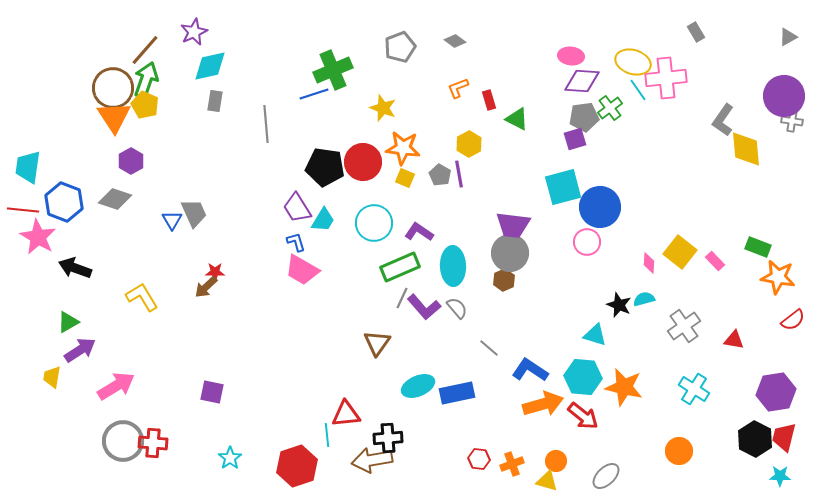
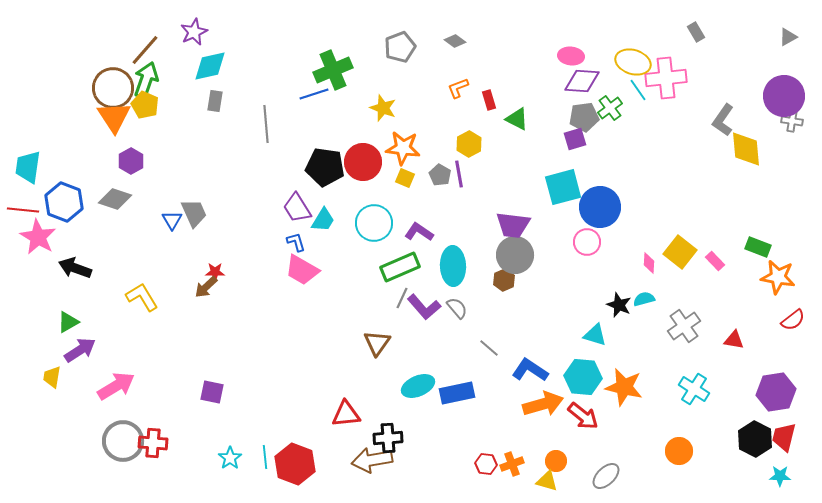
gray circle at (510, 253): moved 5 px right, 2 px down
cyan line at (327, 435): moved 62 px left, 22 px down
red hexagon at (479, 459): moved 7 px right, 5 px down
red hexagon at (297, 466): moved 2 px left, 2 px up; rotated 21 degrees counterclockwise
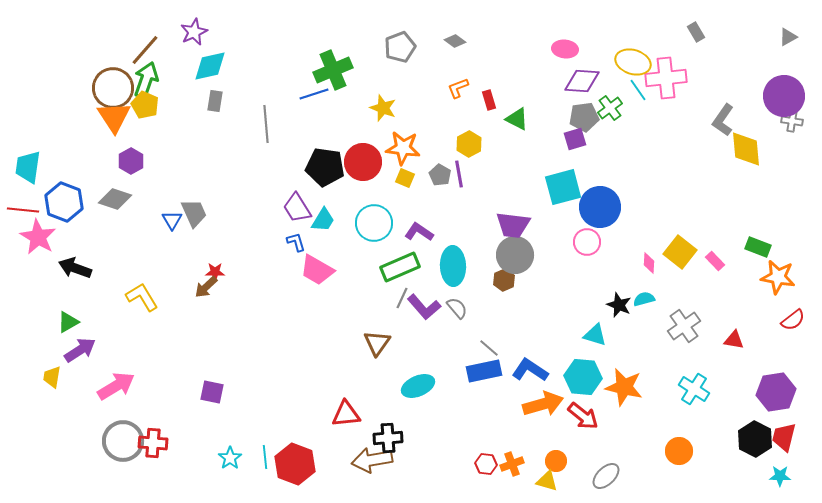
pink ellipse at (571, 56): moved 6 px left, 7 px up
pink trapezoid at (302, 270): moved 15 px right
blue rectangle at (457, 393): moved 27 px right, 22 px up
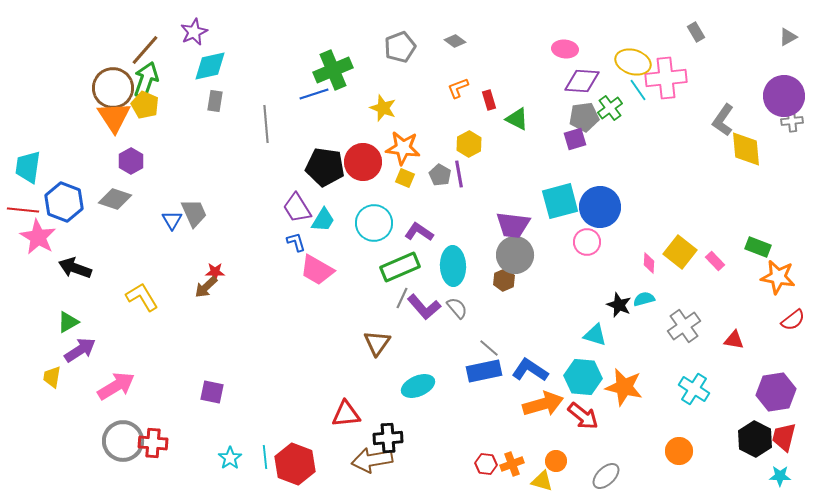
gray cross at (792, 121): rotated 15 degrees counterclockwise
cyan square at (563, 187): moved 3 px left, 14 px down
yellow triangle at (547, 481): moved 5 px left
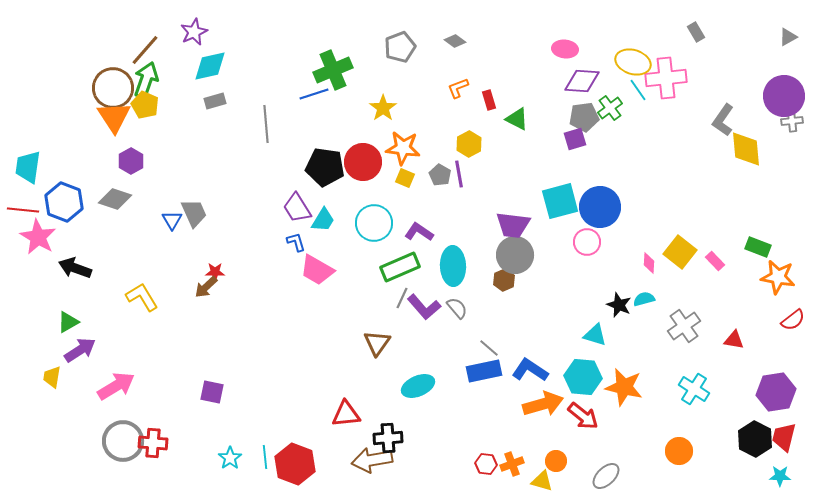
gray rectangle at (215, 101): rotated 65 degrees clockwise
yellow star at (383, 108): rotated 16 degrees clockwise
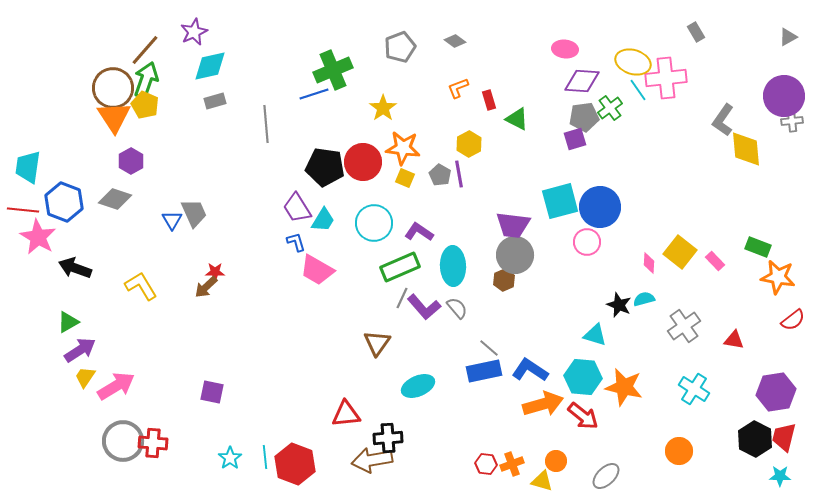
yellow L-shape at (142, 297): moved 1 px left, 11 px up
yellow trapezoid at (52, 377): moved 33 px right; rotated 25 degrees clockwise
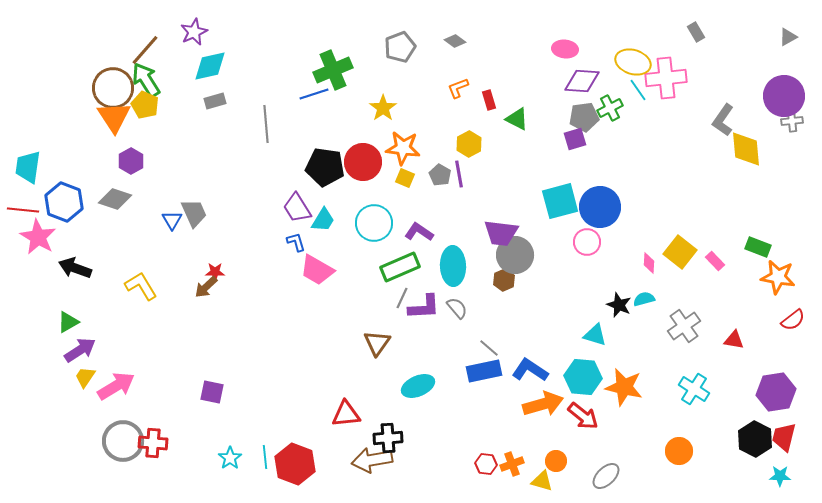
green arrow at (146, 80): rotated 51 degrees counterclockwise
green cross at (610, 108): rotated 10 degrees clockwise
purple trapezoid at (513, 225): moved 12 px left, 8 px down
purple L-shape at (424, 307): rotated 52 degrees counterclockwise
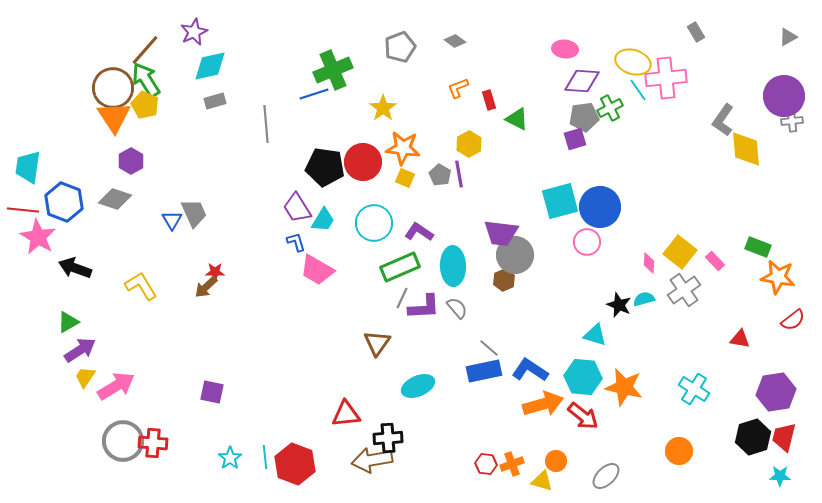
gray cross at (684, 326): moved 36 px up
red triangle at (734, 340): moved 6 px right, 1 px up
black hexagon at (755, 439): moved 2 px left, 2 px up; rotated 16 degrees clockwise
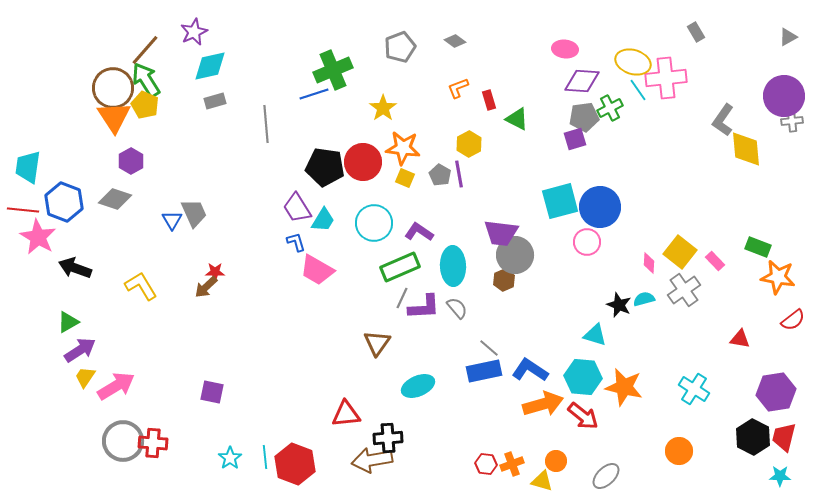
black hexagon at (753, 437): rotated 16 degrees counterclockwise
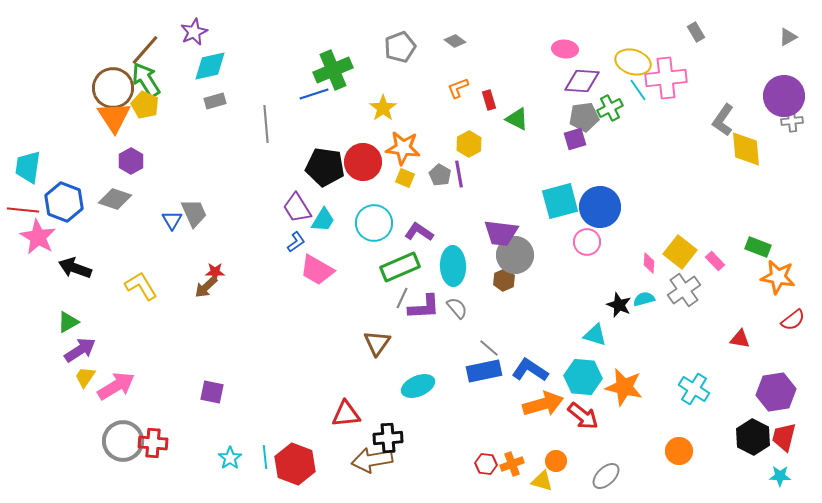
blue L-shape at (296, 242): rotated 70 degrees clockwise
